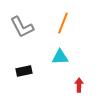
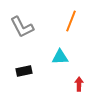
orange line: moved 8 px right, 2 px up
red arrow: moved 1 px up
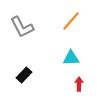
orange line: rotated 20 degrees clockwise
cyan triangle: moved 11 px right, 1 px down
black rectangle: moved 4 px down; rotated 35 degrees counterclockwise
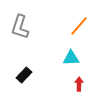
orange line: moved 8 px right, 5 px down
gray L-shape: moved 2 px left; rotated 45 degrees clockwise
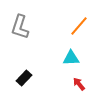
black rectangle: moved 3 px down
red arrow: rotated 40 degrees counterclockwise
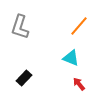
cyan triangle: rotated 24 degrees clockwise
